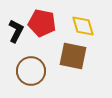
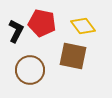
yellow diamond: rotated 20 degrees counterclockwise
brown circle: moved 1 px left, 1 px up
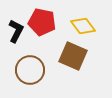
red pentagon: moved 1 px up
brown square: rotated 12 degrees clockwise
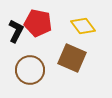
red pentagon: moved 4 px left, 1 px down
brown square: moved 1 px left, 2 px down
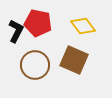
brown square: moved 2 px right, 2 px down
brown circle: moved 5 px right, 5 px up
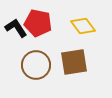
black L-shape: moved 3 px up; rotated 60 degrees counterclockwise
brown square: moved 2 px down; rotated 32 degrees counterclockwise
brown circle: moved 1 px right
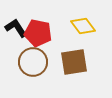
red pentagon: moved 10 px down
brown circle: moved 3 px left, 3 px up
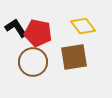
brown square: moved 5 px up
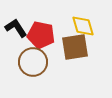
yellow diamond: rotated 20 degrees clockwise
red pentagon: moved 3 px right, 2 px down
brown square: moved 1 px right, 10 px up
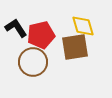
red pentagon: rotated 24 degrees counterclockwise
